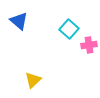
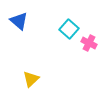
pink cross: moved 2 px up; rotated 35 degrees clockwise
yellow triangle: moved 2 px left, 1 px up
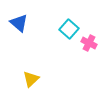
blue triangle: moved 2 px down
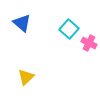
blue triangle: moved 3 px right
yellow triangle: moved 5 px left, 2 px up
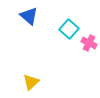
blue triangle: moved 7 px right, 7 px up
yellow triangle: moved 5 px right, 5 px down
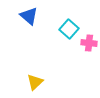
pink cross: rotated 21 degrees counterclockwise
yellow triangle: moved 4 px right
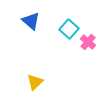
blue triangle: moved 2 px right, 5 px down
pink cross: moved 1 px left, 1 px up; rotated 35 degrees clockwise
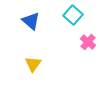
cyan square: moved 4 px right, 14 px up
yellow triangle: moved 2 px left, 18 px up; rotated 12 degrees counterclockwise
